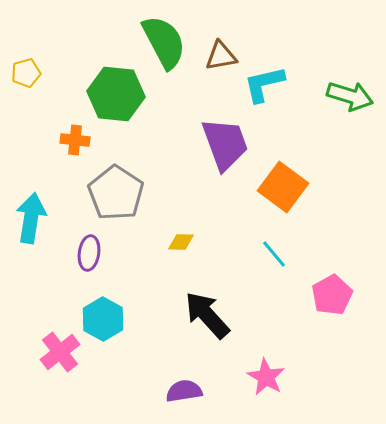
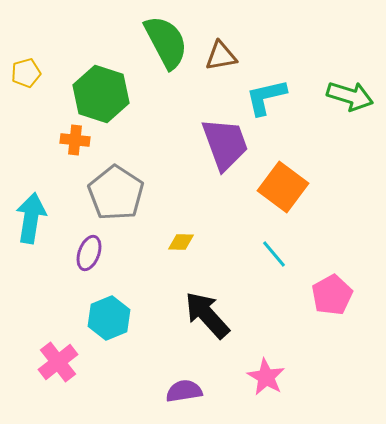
green semicircle: moved 2 px right
cyan L-shape: moved 2 px right, 13 px down
green hexagon: moved 15 px left; rotated 12 degrees clockwise
purple ellipse: rotated 12 degrees clockwise
cyan hexagon: moved 6 px right, 1 px up; rotated 9 degrees clockwise
pink cross: moved 2 px left, 10 px down
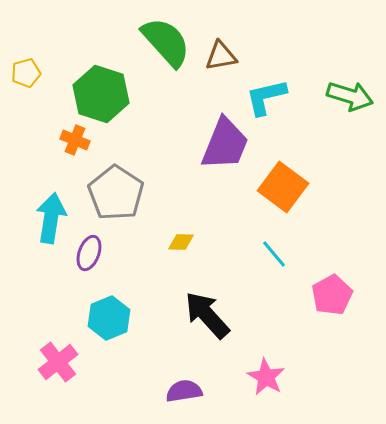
green semicircle: rotated 14 degrees counterclockwise
orange cross: rotated 16 degrees clockwise
purple trapezoid: rotated 42 degrees clockwise
cyan arrow: moved 20 px right
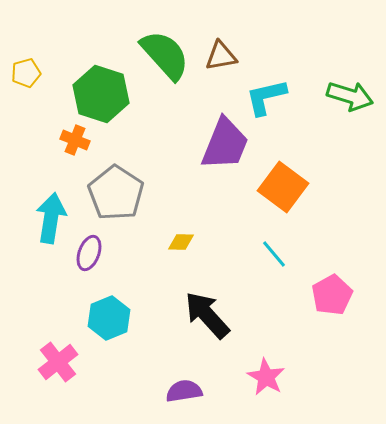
green semicircle: moved 1 px left, 13 px down
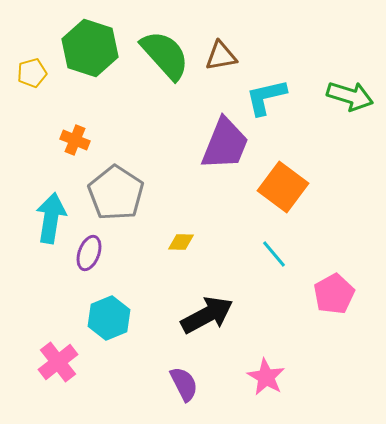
yellow pentagon: moved 6 px right
green hexagon: moved 11 px left, 46 px up
pink pentagon: moved 2 px right, 1 px up
black arrow: rotated 104 degrees clockwise
purple semicircle: moved 7 px up; rotated 72 degrees clockwise
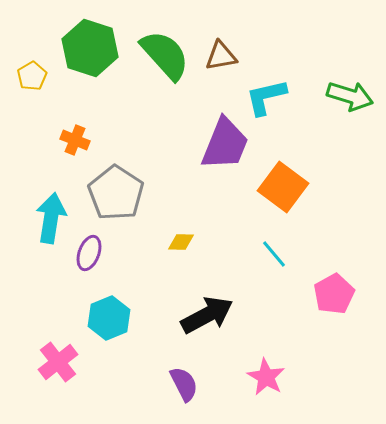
yellow pentagon: moved 3 px down; rotated 16 degrees counterclockwise
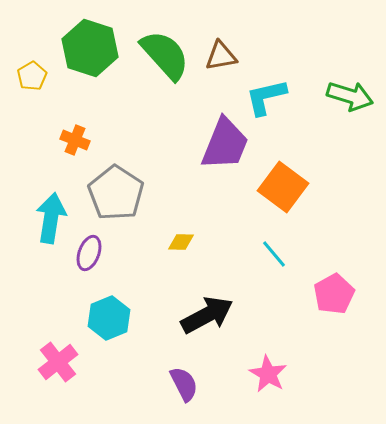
pink star: moved 2 px right, 3 px up
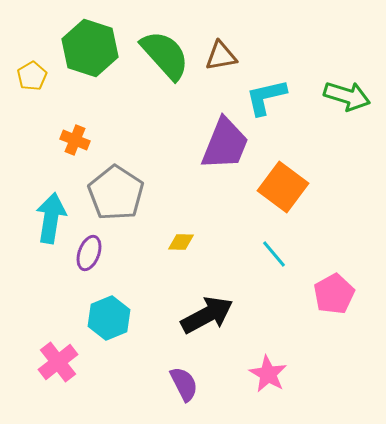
green arrow: moved 3 px left
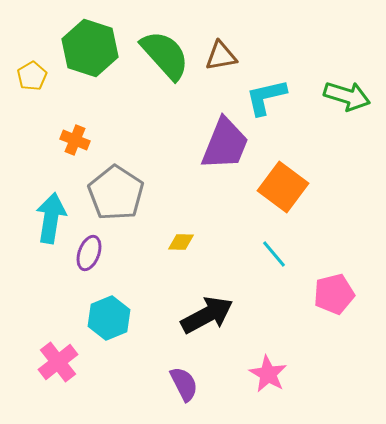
pink pentagon: rotated 15 degrees clockwise
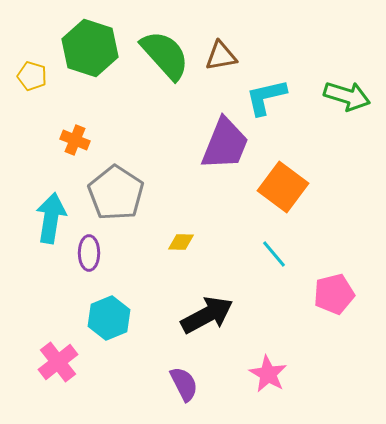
yellow pentagon: rotated 24 degrees counterclockwise
purple ellipse: rotated 20 degrees counterclockwise
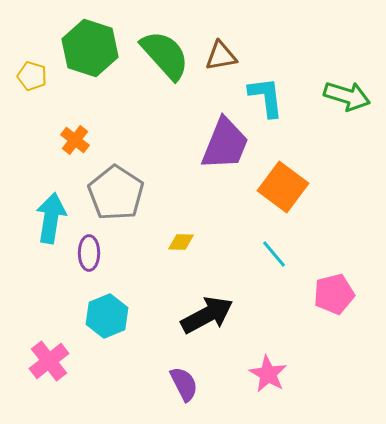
cyan L-shape: rotated 96 degrees clockwise
orange cross: rotated 16 degrees clockwise
cyan hexagon: moved 2 px left, 2 px up
pink cross: moved 9 px left, 1 px up
